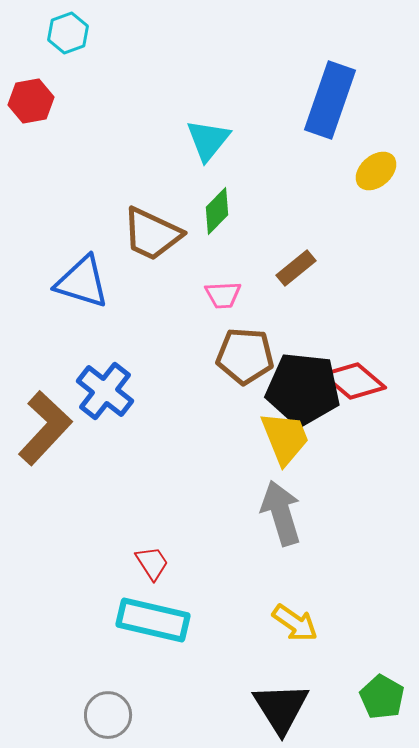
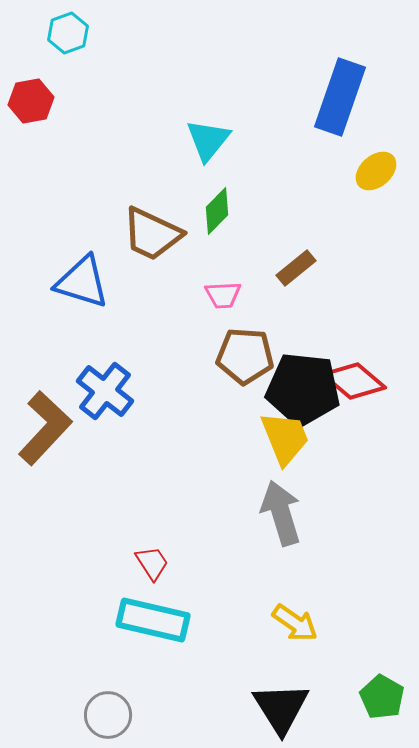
blue rectangle: moved 10 px right, 3 px up
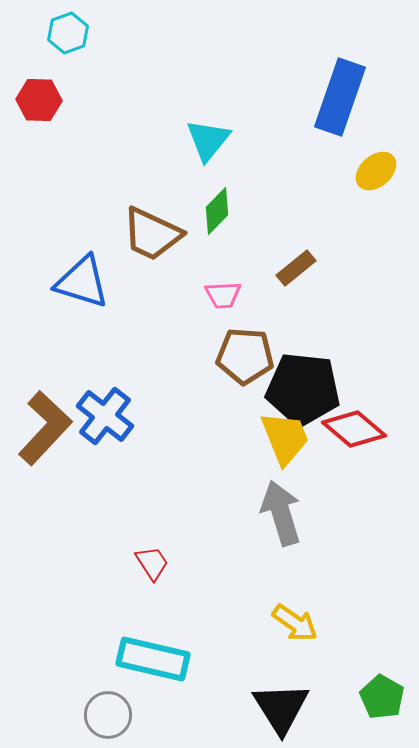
red hexagon: moved 8 px right, 1 px up; rotated 12 degrees clockwise
red diamond: moved 48 px down
blue cross: moved 25 px down
cyan rectangle: moved 39 px down
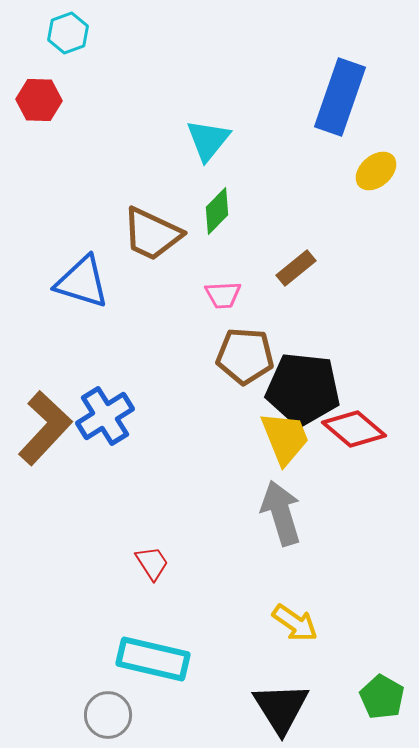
blue cross: rotated 20 degrees clockwise
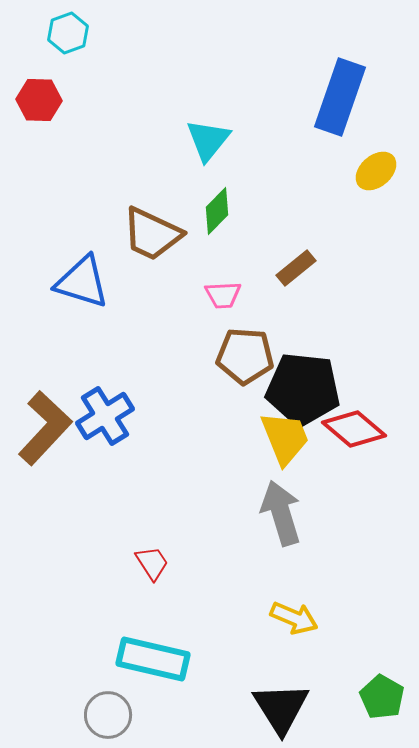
yellow arrow: moved 1 px left, 5 px up; rotated 12 degrees counterclockwise
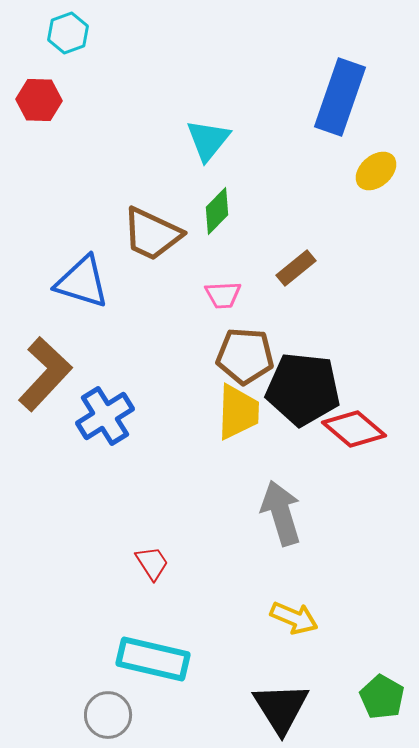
brown L-shape: moved 54 px up
yellow trapezoid: moved 47 px left, 26 px up; rotated 24 degrees clockwise
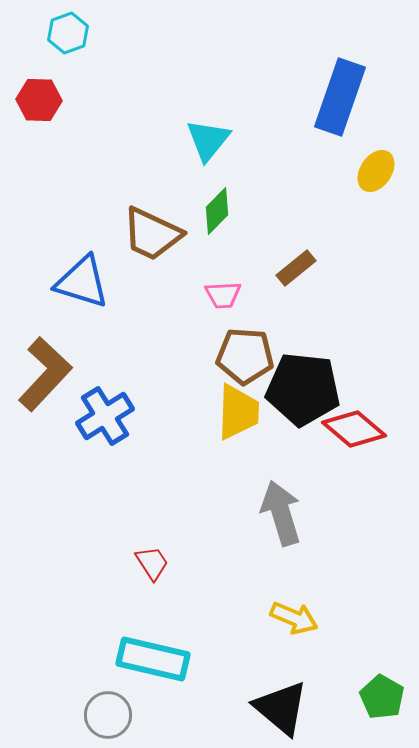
yellow ellipse: rotated 15 degrees counterclockwise
black triangle: rotated 18 degrees counterclockwise
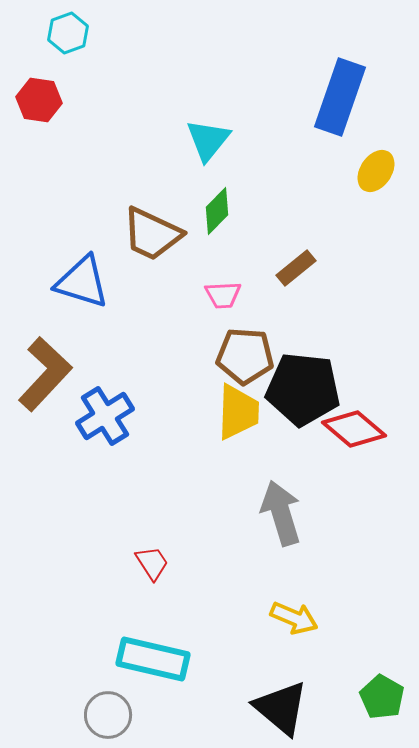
red hexagon: rotated 6 degrees clockwise
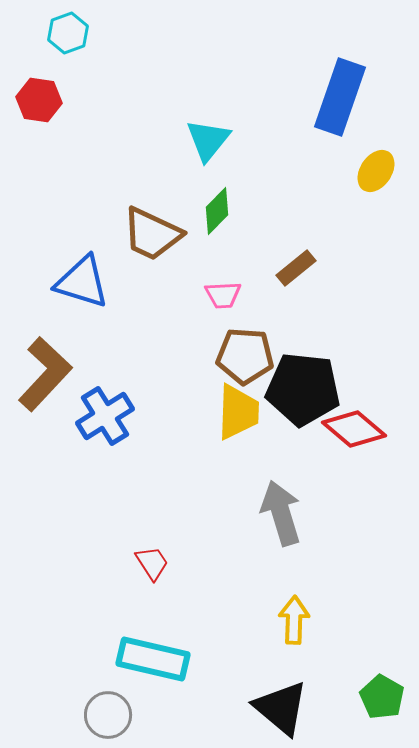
yellow arrow: moved 2 px down; rotated 111 degrees counterclockwise
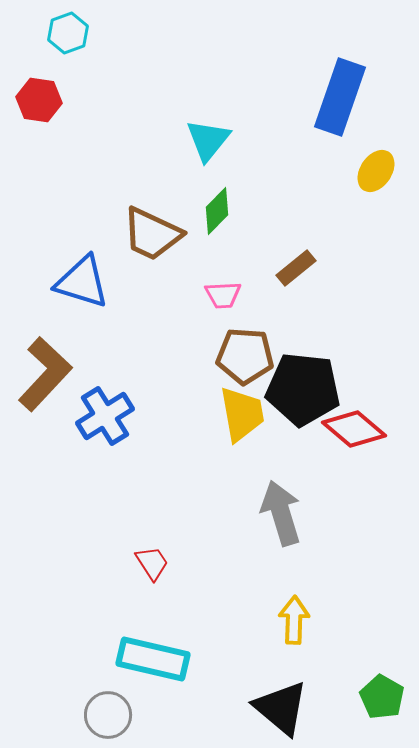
yellow trapezoid: moved 4 px right, 2 px down; rotated 12 degrees counterclockwise
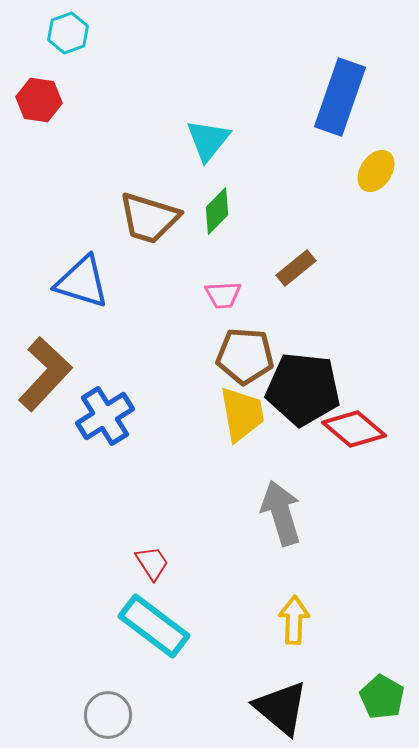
brown trapezoid: moved 3 px left, 16 px up; rotated 8 degrees counterclockwise
cyan rectangle: moved 1 px right, 33 px up; rotated 24 degrees clockwise
